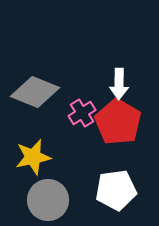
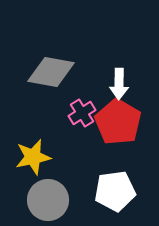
gray diamond: moved 16 px right, 20 px up; rotated 12 degrees counterclockwise
white pentagon: moved 1 px left, 1 px down
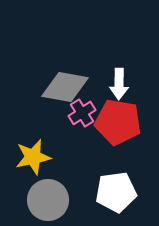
gray diamond: moved 14 px right, 15 px down
red pentagon: rotated 21 degrees counterclockwise
white pentagon: moved 1 px right, 1 px down
